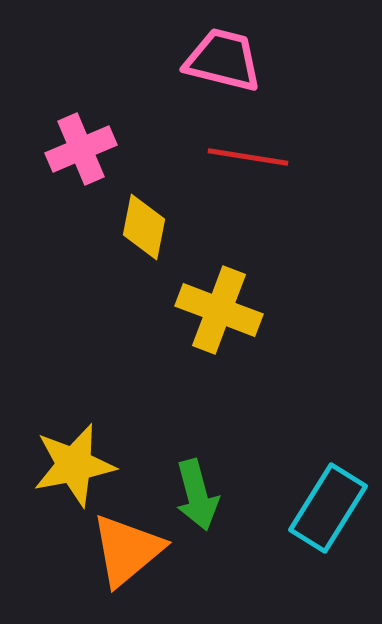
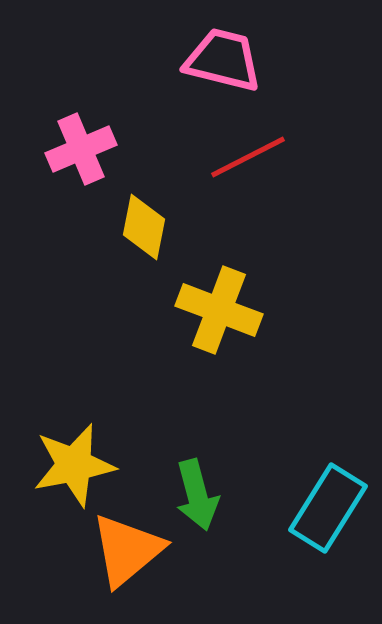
red line: rotated 36 degrees counterclockwise
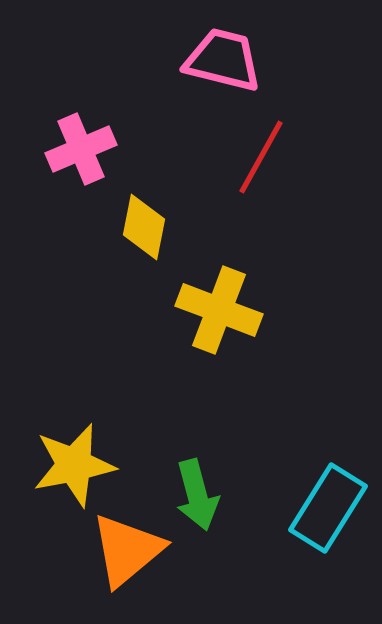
red line: moved 13 px right; rotated 34 degrees counterclockwise
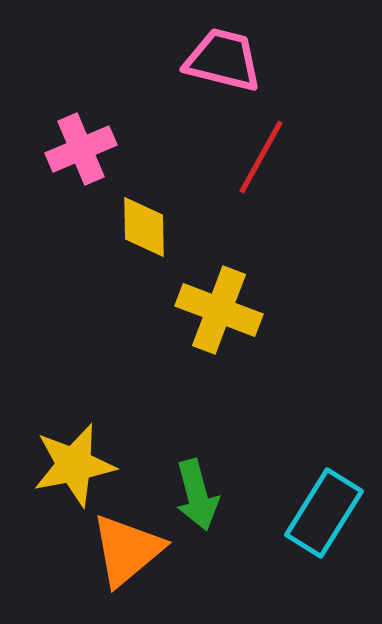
yellow diamond: rotated 12 degrees counterclockwise
cyan rectangle: moved 4 px left, 5 px down
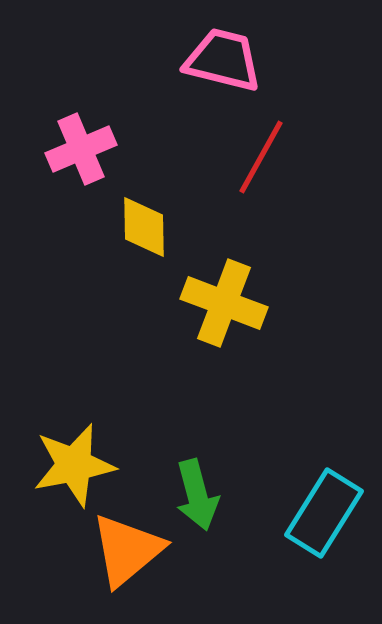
yellow cross: moved 5 px right, 7 px up
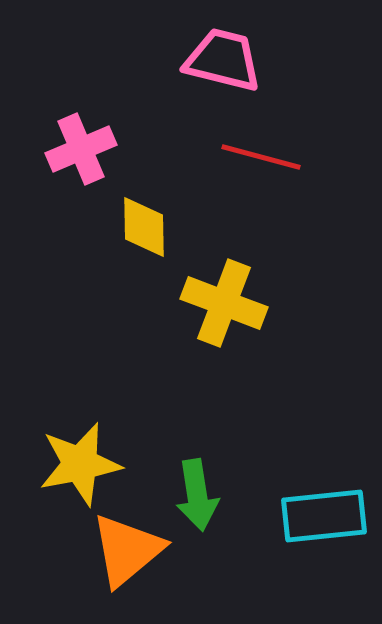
red line: rotated 76 degrees clockwise
yellow star: moved 6 px right, 1 px up
green arrow: rotated 6 degrees clockwise
cyan rectangle: moved 3 px down; rotated 52 degrees clockwise
